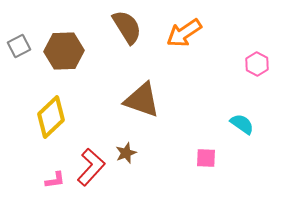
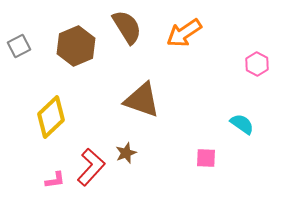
brown hexagon: moved 12 px right, 5 px up; rotated 21 degrees counterclockwise
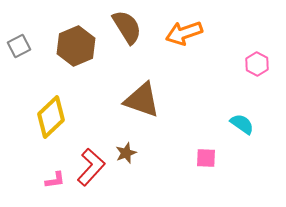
orange arrow: rotated 15 degrees clockwise
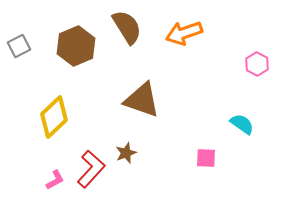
yellow diamond: moved 3 px right
red L-shape: moved 2 px down
pink L-shape: rotated 20 degrees counterclockwise
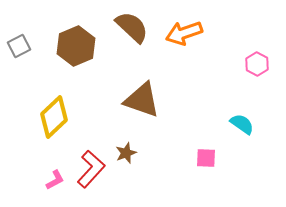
brown semicircle: moved 5 px right; rotated 15 degrees counterclockwise
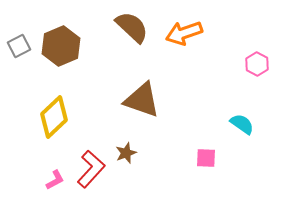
brown hexagon: moved 15 px left
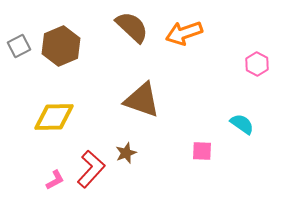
yellow diamond: rotated 42 degrees clockwise
pink square: moved 4 px left, 7 px up
